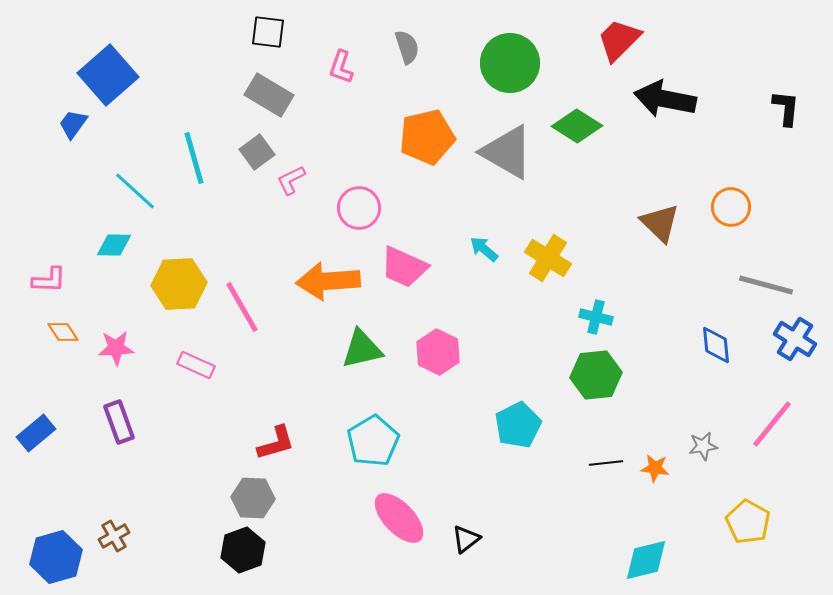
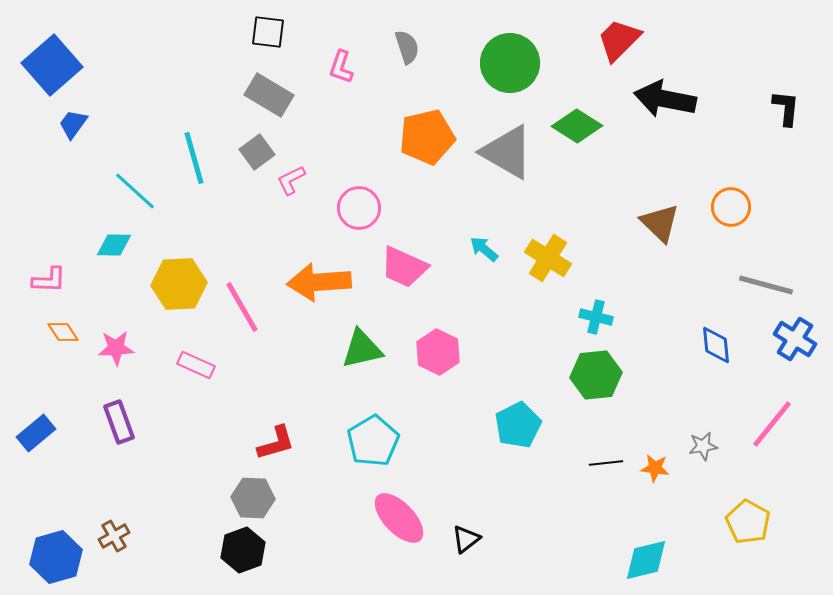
blue square at (108, 75): moved 56 px left, 10 px up
orange arrow at (328, 281): moved 9 px left, 1 px down
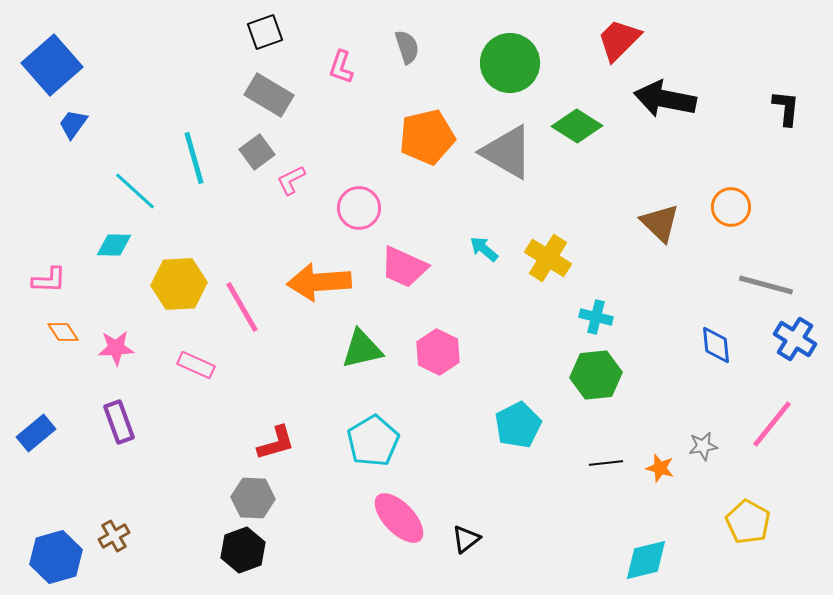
black square at (268, 32): moved 3 px left; rotated 27 degrees counterclockwise
orange star at (655, 468): moved 5 px right; rotated 8 degrees clockwise
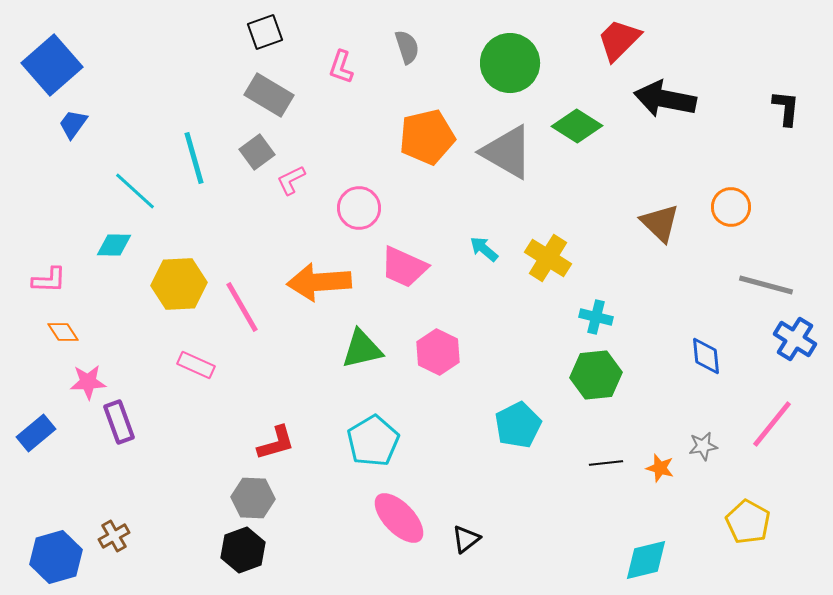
blue diamond at (716, 345): moved 10 px left, 11 px down
pink star at (116, 348): moved 28 px left, 34 px down
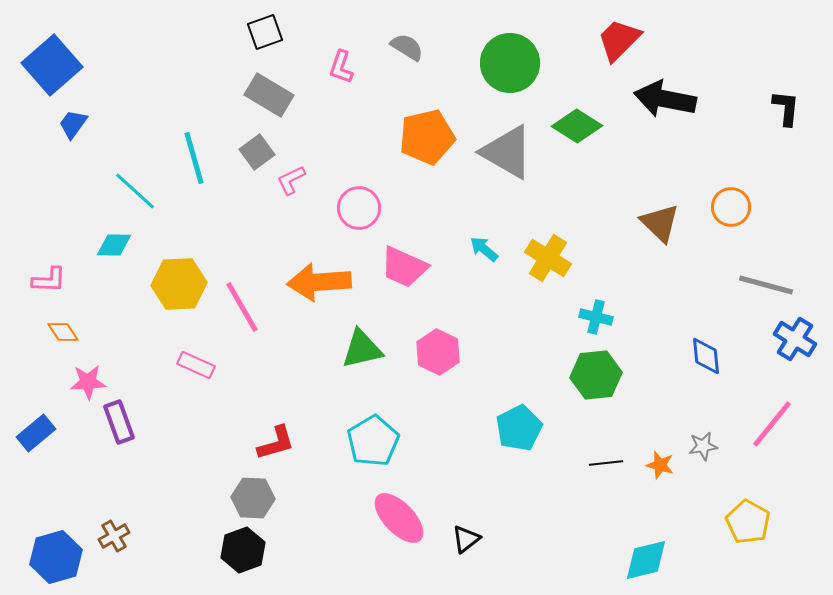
gray semicircle at (407, 47): rotated 40 degrees counterclockwise
cyan pentagon at (518, 425): moved 1 px right, 3 px down
orange star at (660, 468): moved 3 px up
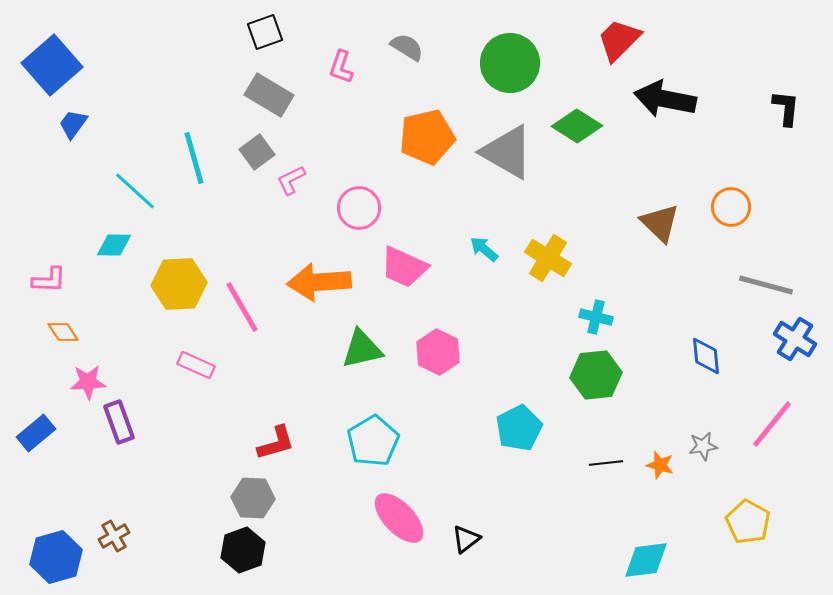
cyan diamond at (646, 560): rotated 6 degrees clockwise
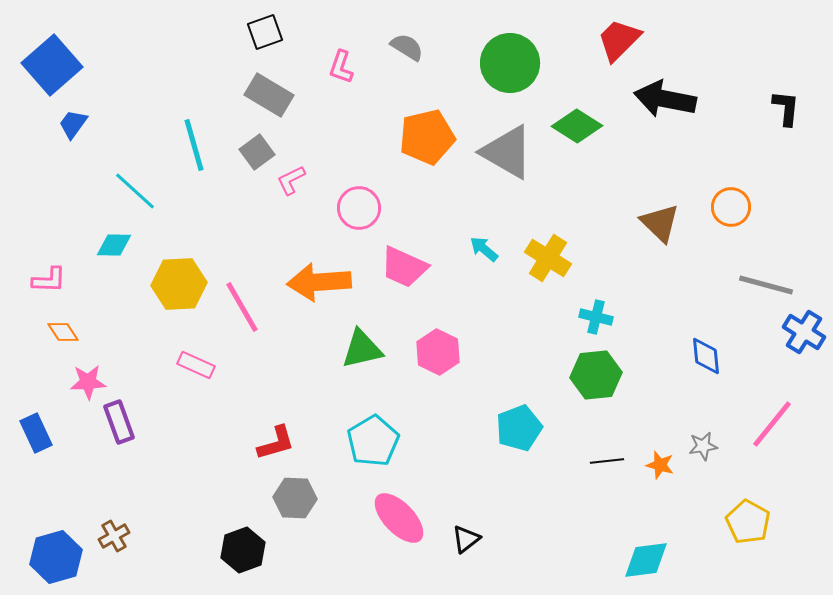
cyan line at (194, 158): moved 13 px up
blue cross at (795, 339): moved 9 px right, 7 px up
cyan pentagon at (519, 428): rotated 6 degrees clockwise
blue rectangle at (36, 433): rotated 75 degrees counterclockwise
black line at (606, 463): moved 1 px right, 2 px up
gray hexagon at (253, 498): moved 42 px right
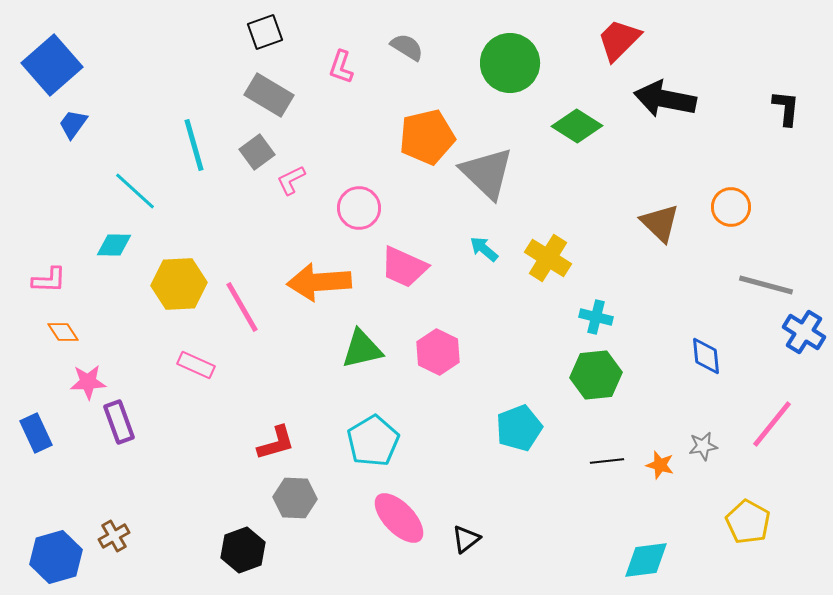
gray triangle at (507, 152): moved 20 px left, 21 px down; rotated 14 degrees clockwise
